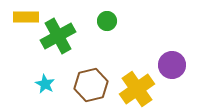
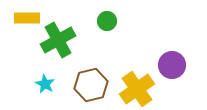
yellow rectangle: moved 1 px right, 1 px down
green cross: moved 4 px down
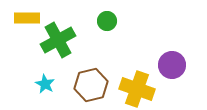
yellow cross: rotated 36 degrees counterclockwise
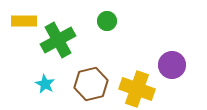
yellow rectangle: moved 3 px left, 3 px down
brown hexagon: moved 1 px up
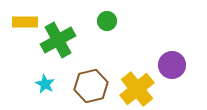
yellow rectangle: moved 1 px right, 1 px down
brown hexagon: moved 2 px down
yellow cross: rotated 32 degrees clockwise
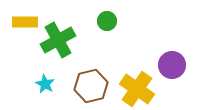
yellow cross: rotated 16 degrees counterclockwise
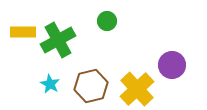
yellow rectangle: moved 2 px left, 10 px down
cyan star: moved 5 px right
yellow cross: rotated 12 degrees clockwise
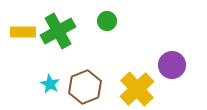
green cross: moved 9 px up
brown hexagon: moved 6 px left, 1 px down; rotated 8 degrees counterclockwise
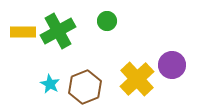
yellow cross: moved 10 px up
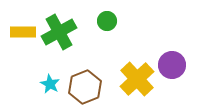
green cross: moved 1 px right, 1 px down
